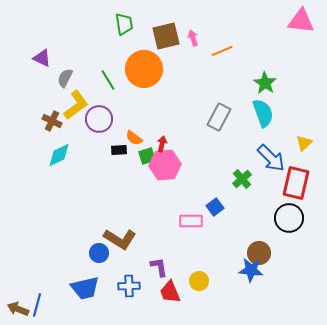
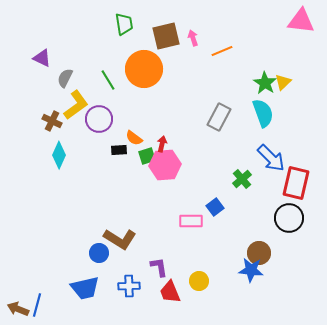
yellow triangle: moved 21 px left, 61 px up
cyan diamond: rotated 40 degrees counterclockwise
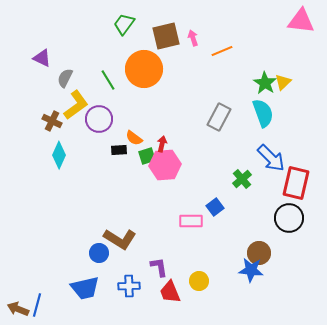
green trapezoid: rotated 135 degrees counterclockwise
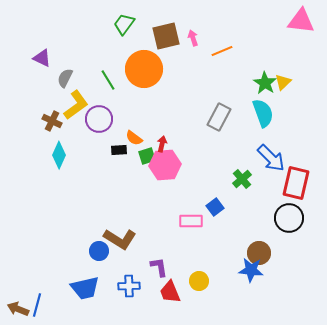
blue circle: moved 2 px up
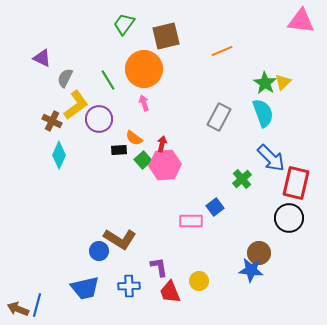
pink arrow: moved 49 px left, 65 px down
green square: moved 4 px left, 4 px down; rotated 24 degrees counterclockwise
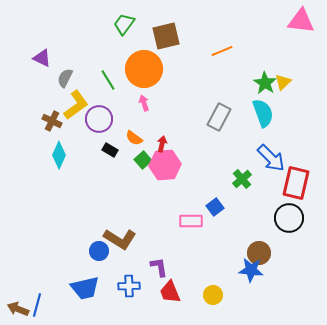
black rectangle: moved 9 px left; rotated 35 degrees clockwise
yellow circle: moved 14 px right, 14 px down
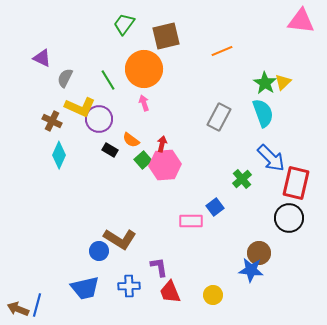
yellow L-shape: moved 4 px right, 2 px down; rotated 60 degrees clockwise
orange semicircle: moved 3 px left, 2 px down
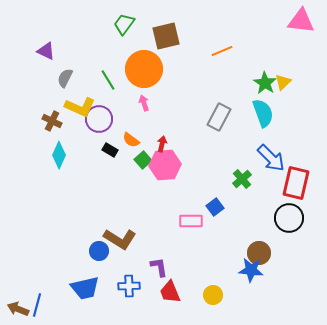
purple triangle: moved 4 px right, 7 px up
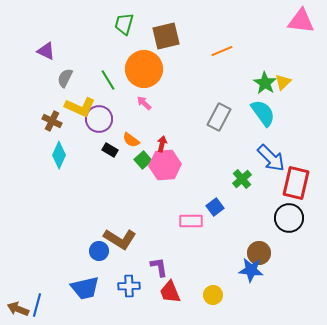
green trapezoid: rotated 20 degrees counterclockwise
pink arrow: rotated 28 degrees counterclockwise
cyan semicircle: rotated 16 degrees counterclockwise
